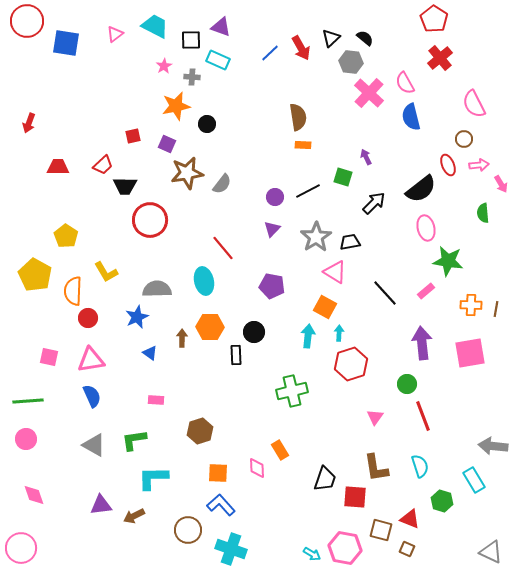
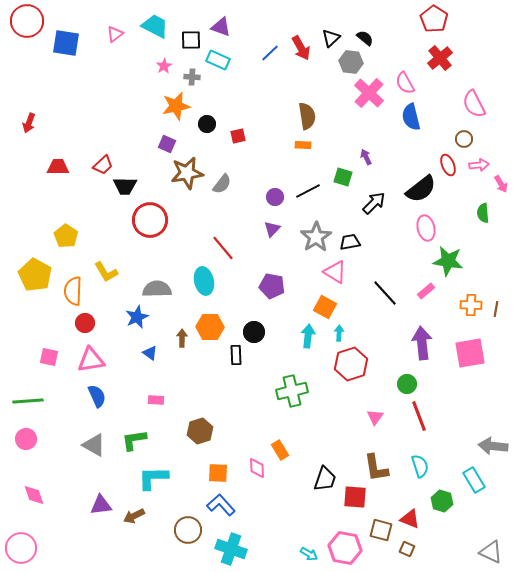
brown semicircle at (298, 117): moved 9 px right, 1 px up
red square at (133, 136): moved 105 px right
red circle at (88, 318): moved 3 px left, 5 px down
blue semicircle at (92, 396): moved 5 px right
red line at (423, 416): moved 4 px left
cyan arrow at (312, 554): moved 3 px left
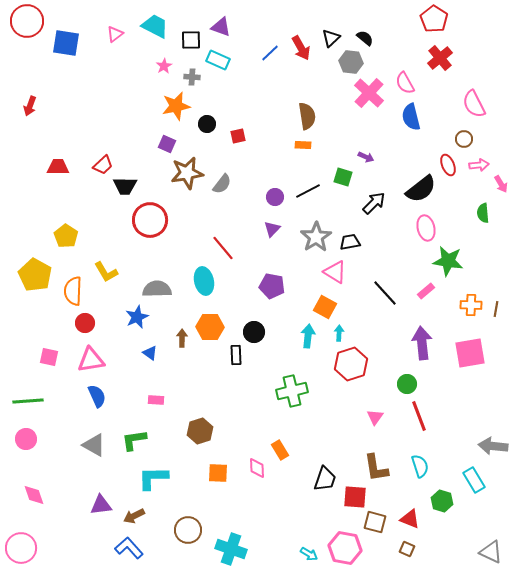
red arrow at (29, 123): moved 1 px right, 17 px up
purple arrow at (366, 157): rotated 140 degrees clockwise
blue L-shape at (221, 505): moved 92 px left, 43 px down
brown square at (381, 530): moved 6 px left, 8 px up
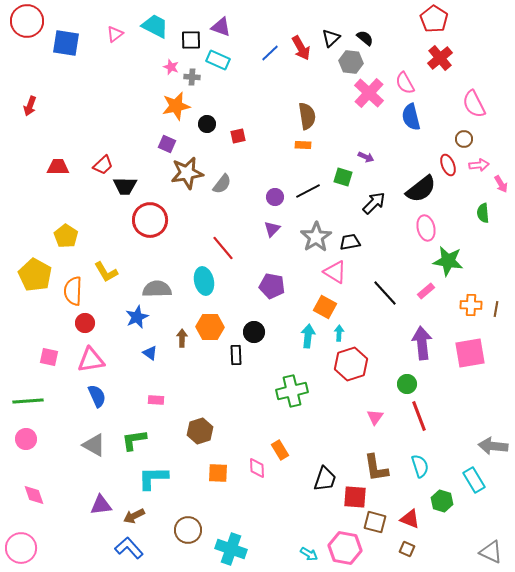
pink star at (164, 66): moved 7 px right, 1 px down; rotated 21 degrees counterclockwise
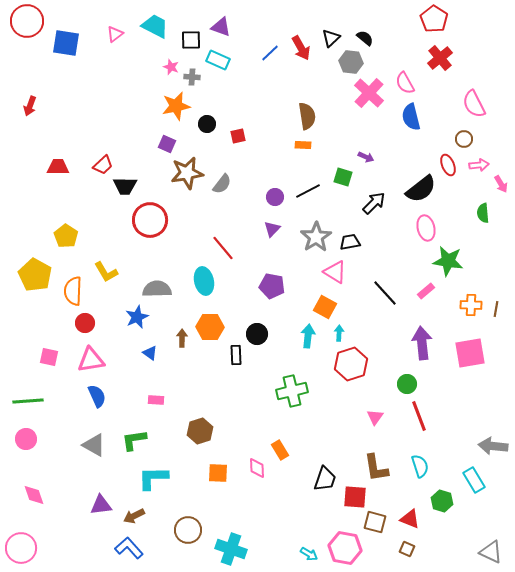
black circle at (254, 332): moved 3 px right, 2 px down
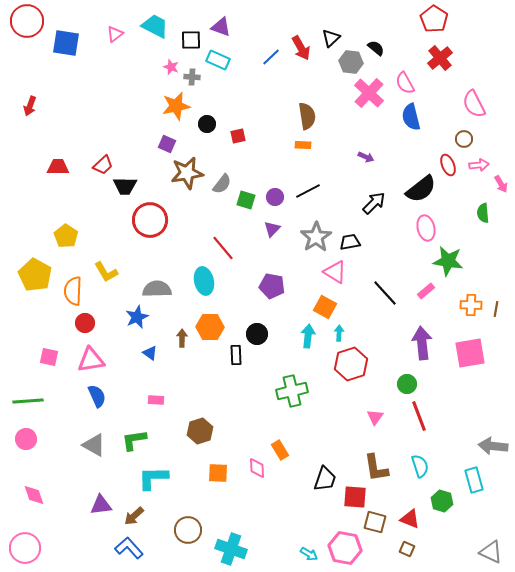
black semicircle at (365, 38): moved 11 px right, 10 px down
blue line at (270, 53): moved 1 px right, 4 px down
green square at (343, 177): moved 97 px left, 23 px down
cyan rectangle at (474, 480): rotated 15 degrees clockwise
brown arrow at (134, 516): rotated 15 degrees counterclockwise
pink circle at (21, 548): moved 4 px right
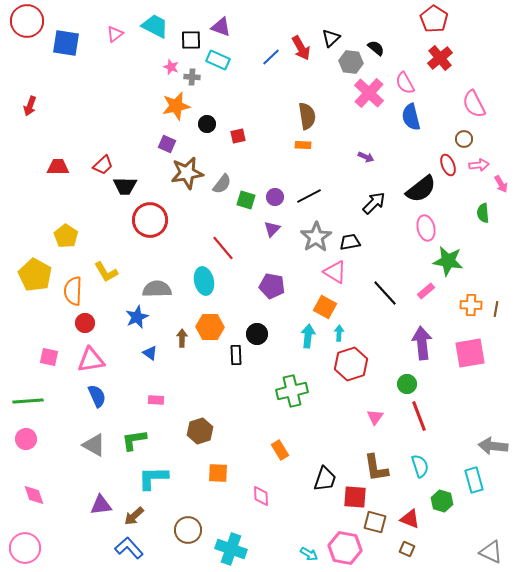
black line at (308, 191): moved 1 px right, 5 px down
pink diamond at (257, 468): moved 4 px right, 28 px down
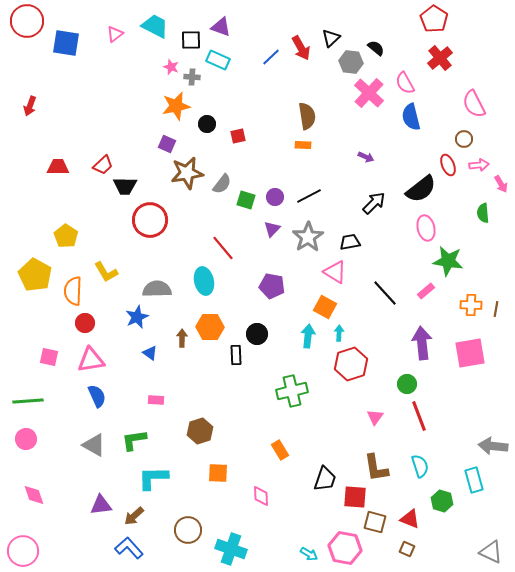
gray star at (316, 237): moved 8 px left
pink circle at (25, 548): moved 2 px left, 3 px down
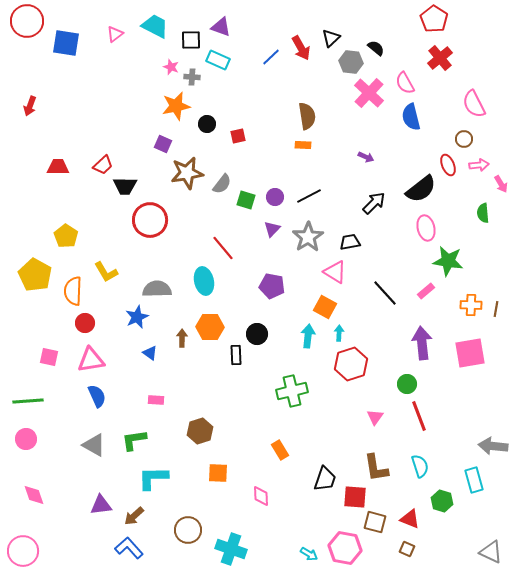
purple square at (167, 144): moved 4 px left
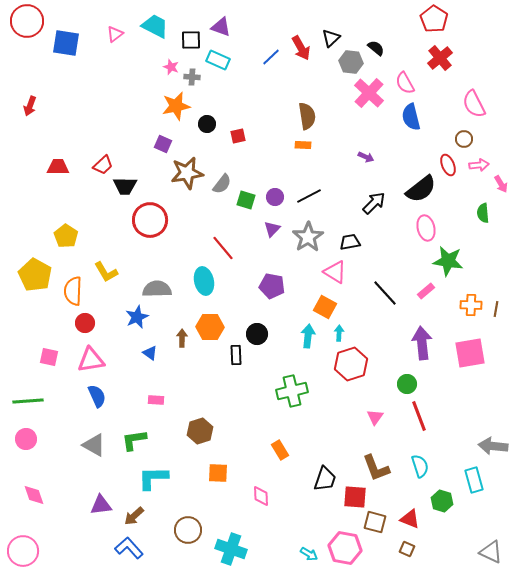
brown L-shape at (376, 468): rotated 12 degrees counterclockwise
